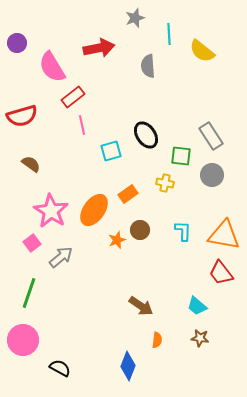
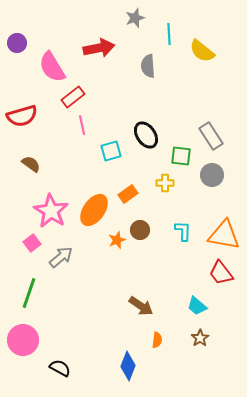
yellow cross: rotated 12 degrees counterclockwise
brown star: rotated 30 degrees clockwise
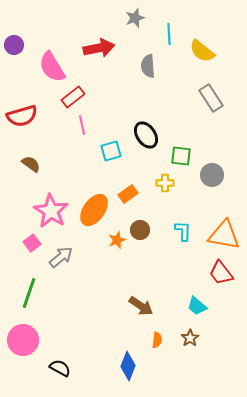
purple circle: moved 3 px left, 2 px down
gray rectangle: moved 38 px up
brown star: moved 10 px left
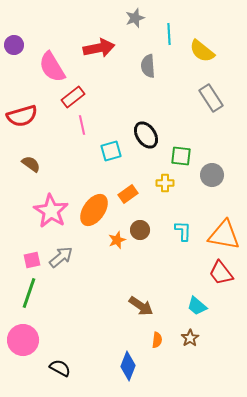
pink square: moved 17 px down; rotated 24 degrees clockwise
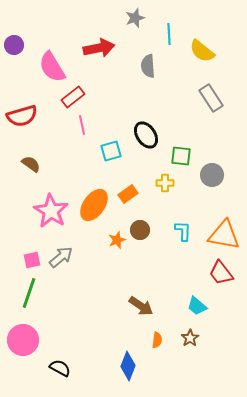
orange ellipse: moved 5 px up
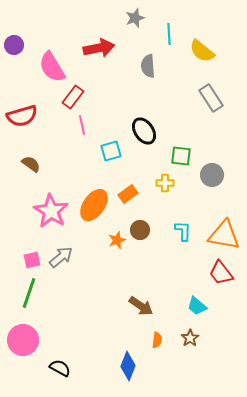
red rectangle: rotated 15 degrees counterclockwise
black ellipse: moved 2 px left, 4 px up
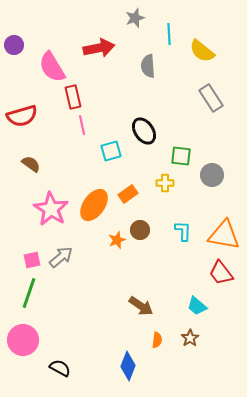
red rectangle: rotated 50 degrees counterclockwise
pink star: moved 2 px up
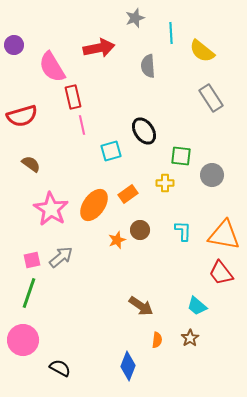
cyan line: moved 2 px right, 1 px up
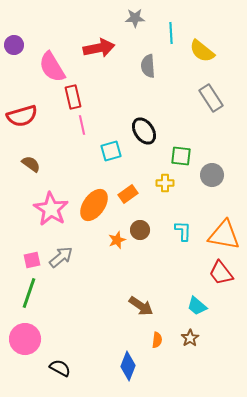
gray star: rotated 18 degrees clockwise
pink circle: moved 2 px right, 1 px up
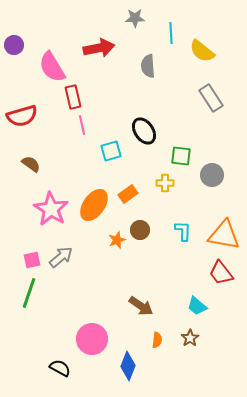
pink circle: moved 67 px right
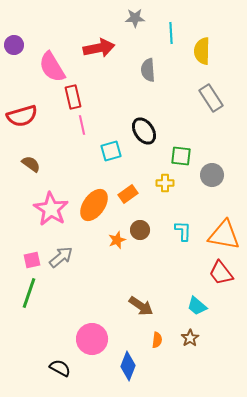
yellow semicircle: rotated 52 degrees clockwise
gray semicircle: moved 4 px down
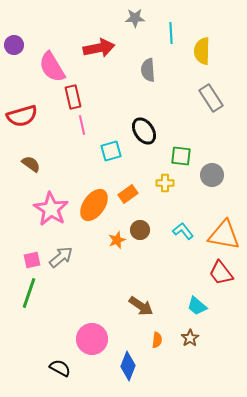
cyan L-shape: rotated 40 degrees counterclockwise
